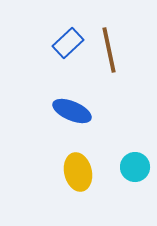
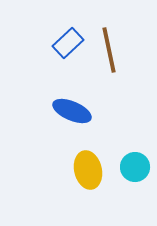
yellow ellipse: moved 10 px right, 2 px up
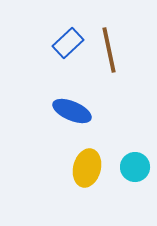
yellow ellipse: moved 1 px left, 2 px up; rotated 27 degrees clockwise
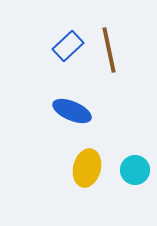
blue rectangle: moved 3 px down
cyan circle: moved 3 px down
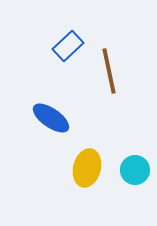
brown line: moved 21 px down
blue ellipse: moved 21 px left, 7 px down; rotated 12 degrees clockwise
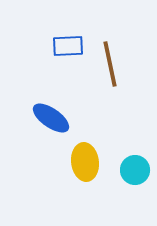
blue rectangle: rotated 40 degrees clockwise
brown line: moved 1 px right, 7 px up
yellow ellipse: moved 2 px left, 6 px up; rotated 21 degrees counterclockwise
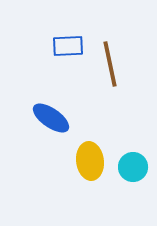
yellow ellipse: moved 5 px right, 1 px up
cyan circle: moved 2 px left, 3 px up
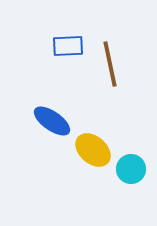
blue ellipse: moved 1 px right, 3 px down
yellow ellipse: moved 3 px right, 11 px up; rotated 42 degrees counterclockwise
cyan circle: moved 2 px left, 2 px down
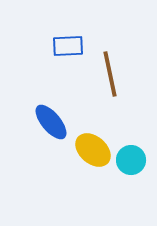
brown line: moved 10 px down
blue ellipse: moved 1 px left, 1 px down; rotated 15 degrees clockwise
cyan circle: moved 9 px up
